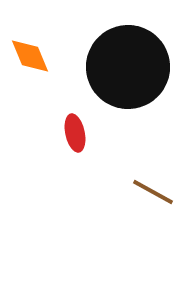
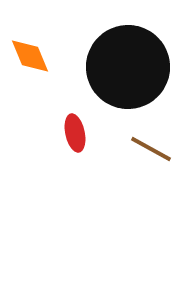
brown line: moved 2 px left, 43 px up
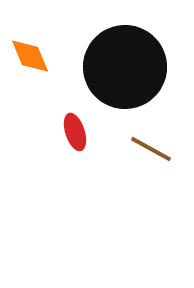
black circle: moved 3 px left
red ellipse: moved 1 px up; rotated 6 degrees counterclockwise
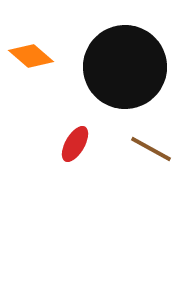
orange diamond: moved 1 px right; rotated 27 degrees counterclockwise
red ellipse: moved 12 px down; rotated 48 degrees clockwise
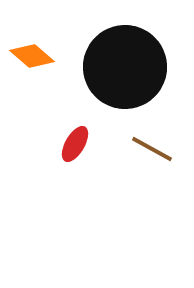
orange diamond: moved 1 px right
brown line: moved 1 px right
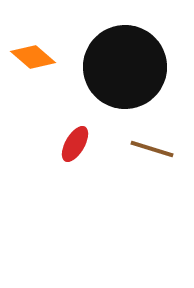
orange diamond: moved 1 px right, 1 px down
brown line: rotated 12 degrees counterclockwise
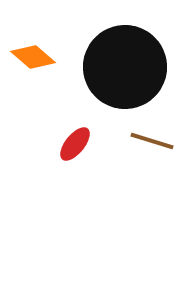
red ellipse: rotated 9 degrees clockwise
brown line: moved 8 px up
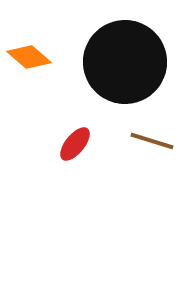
orange diamond: moved 4 px left
black circle: moved 5 px up
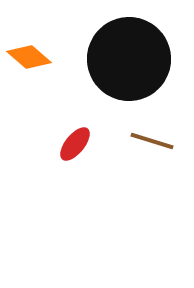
black circle: moved 4 px right, 3 px up
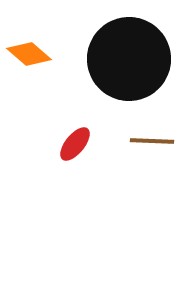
orange diamond: moved 3 px up
brown line: rotated 15 degrees counterclockwise
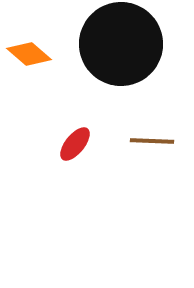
black circle: moved 8 px left, 15 px up
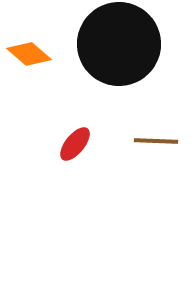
black circle: moved 2 px left
brown line: moved 4 px right
